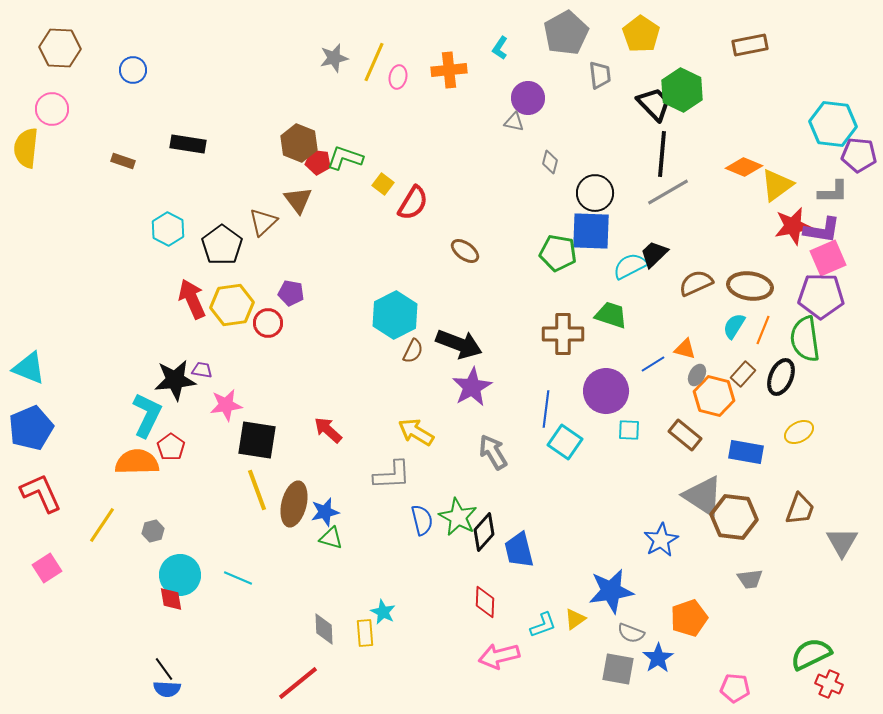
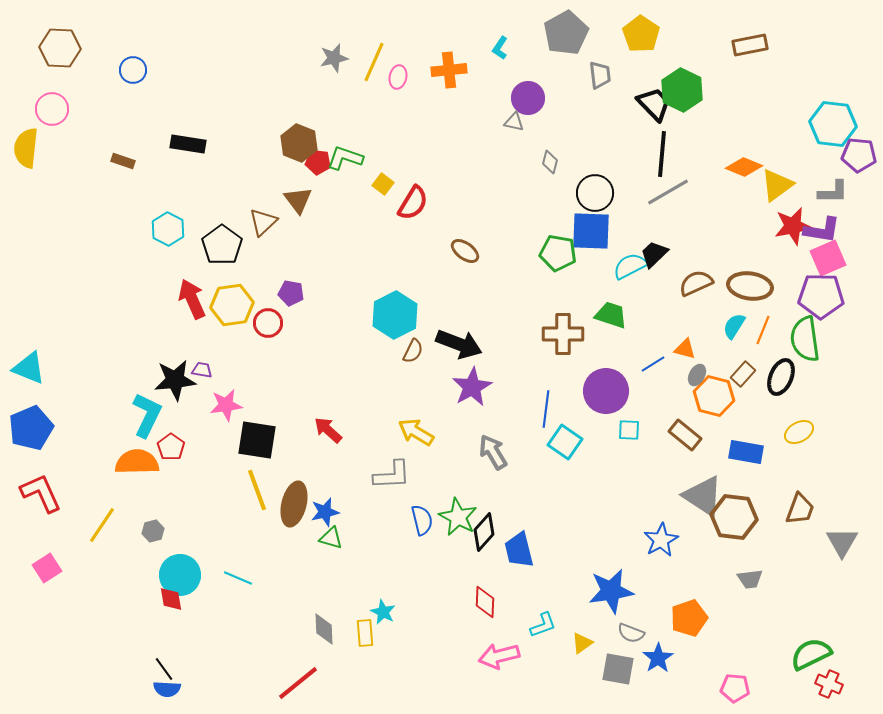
yellow triangle at (575, 619): moved 7 px right, 24 px down
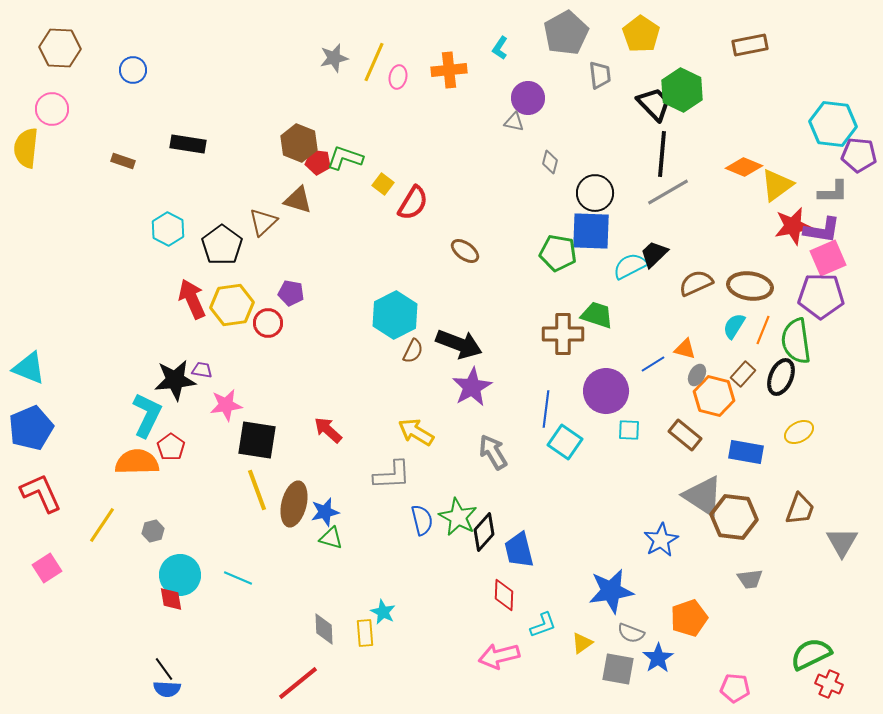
brown triangle at (298, 200): rotated 36 degrees counterclockwise
green trapezoid at (611, 315): moved 14 px left
green semicircle at (805, 339): moved 9 px left, 2 px down
red diamond at (485, 602): moved 19 px right, 7 px up
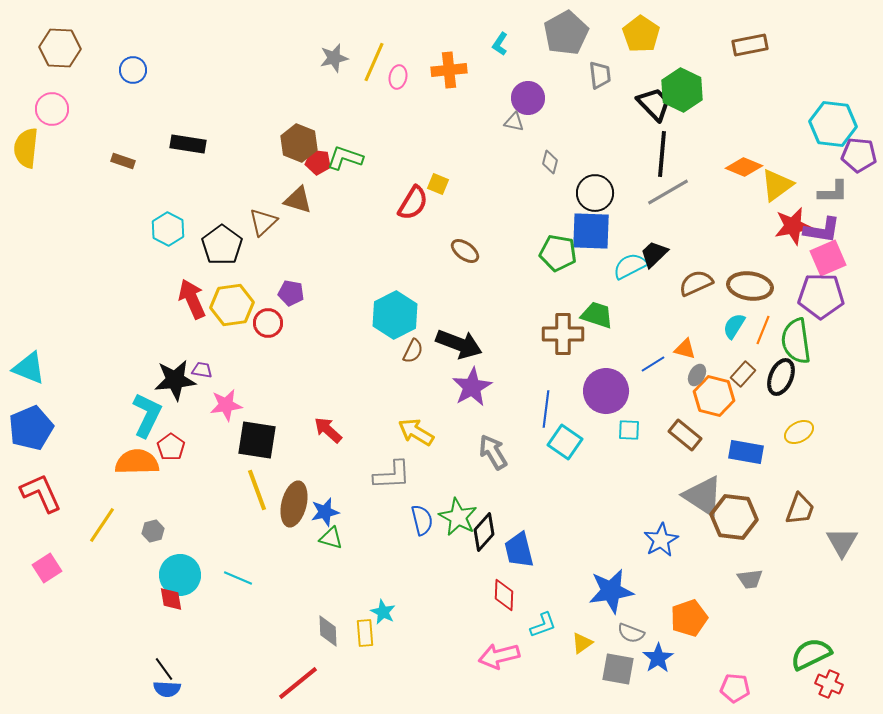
cyan L-shape at (500, 48): moved 4 px up
yellow square at (383, 184): moved 55 px right; rotated 15 degrees counterclockwise
gray diamond at (324, 629): moved 4 px right, 2 px down
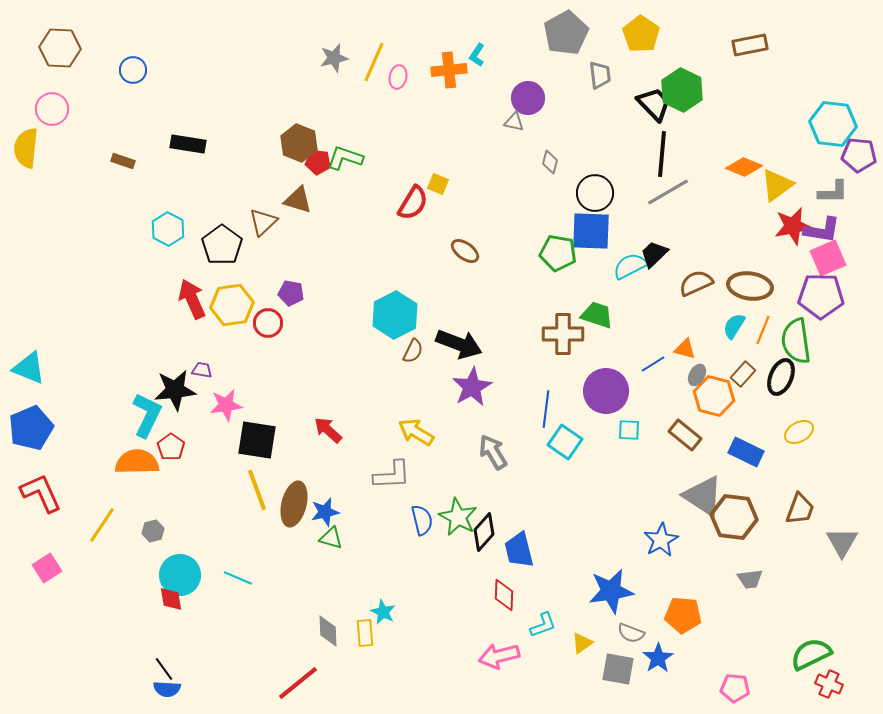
cyan L-shape at (500, 44): moved 23 px left, 11 px down
black star at (175, 380): moved 10 px down
blue rectangle at (746, 452): rotated 16 degrees clockwise
orange pentagon at (689, 618): moved 6 px left, 3 px up; rotated 24 degrees clockwise
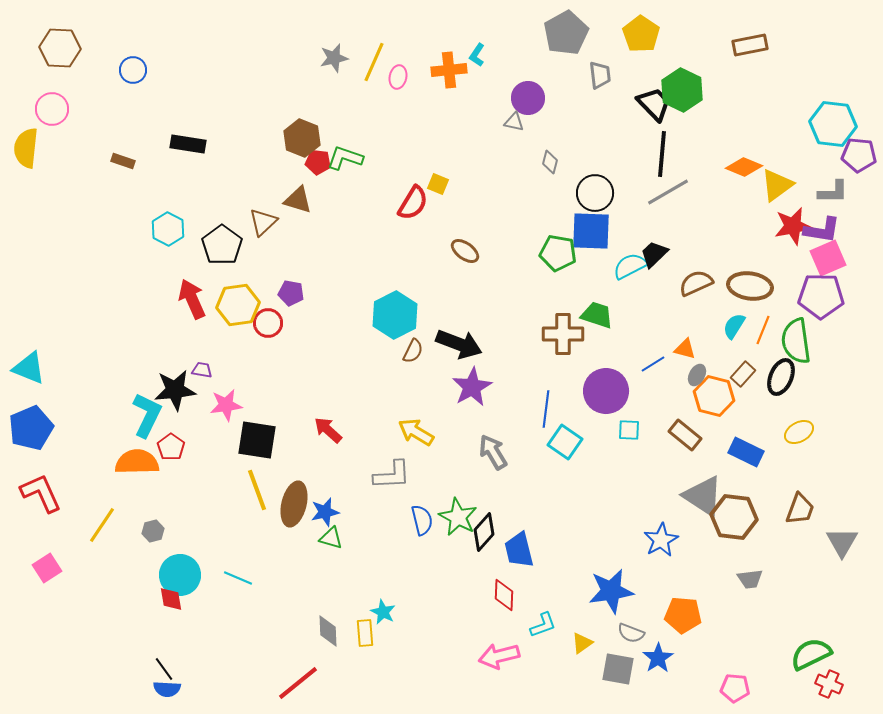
brown hexagon at (299, 143): moved 3 px right, 5 px up
yellow hexagon at (232, 305): moved 6 px right
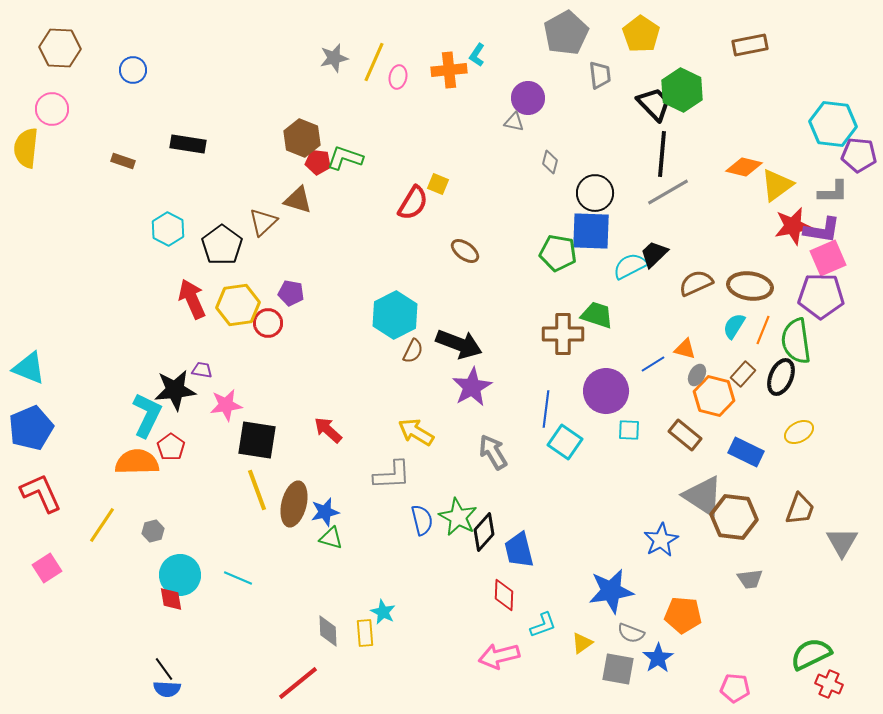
orange diamond at (744, 167): rotated 9 degrees counterclockwise
